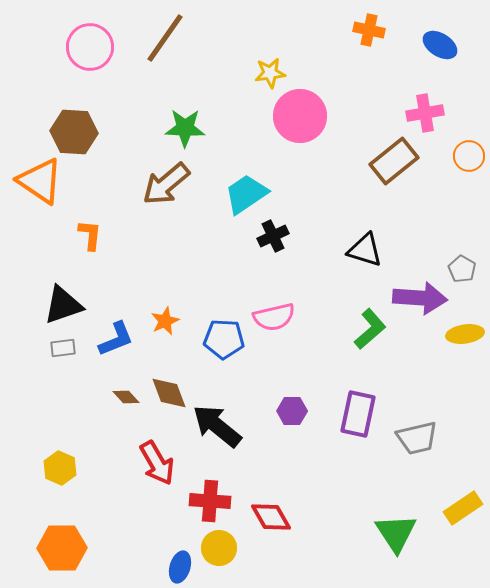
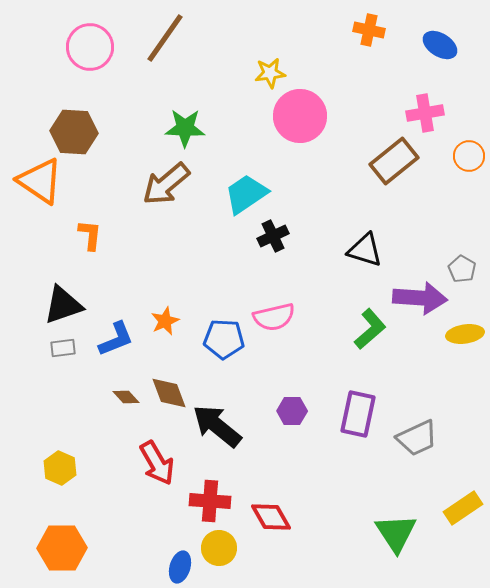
gray trapezoid at (417, 438): rotated 12 degrees counterclockwise
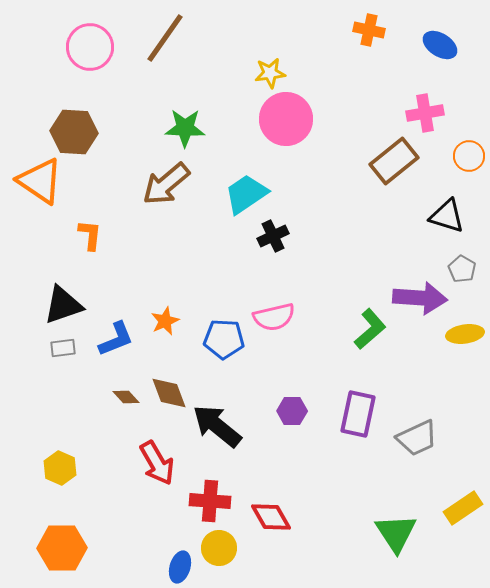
pink circle at (300, 116): moved 14 px left, 3 px down
black triangle at (365, 250): moved 82 px right, 34 px up
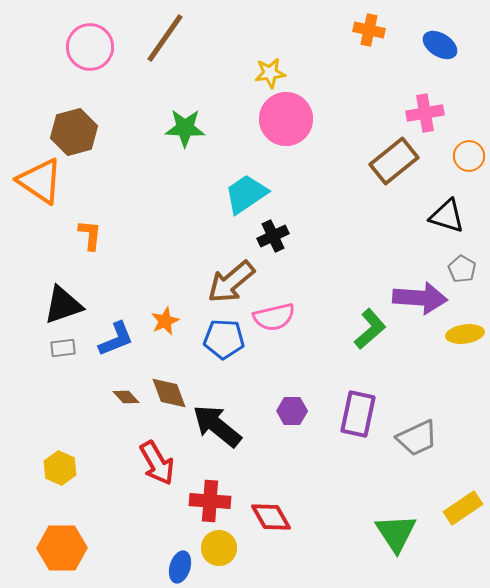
brown hexagon at (74, 132): rotated 18 degrees counterclockwise
brown arrow at (166, 184): moved 65 px right, 98 px down
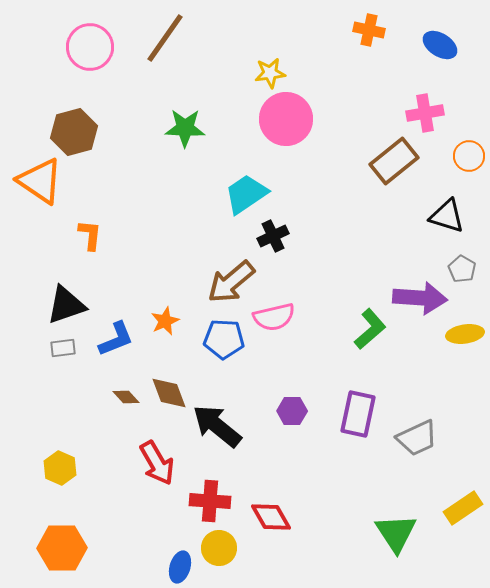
black triangle at (63, 305): moved 3 px right
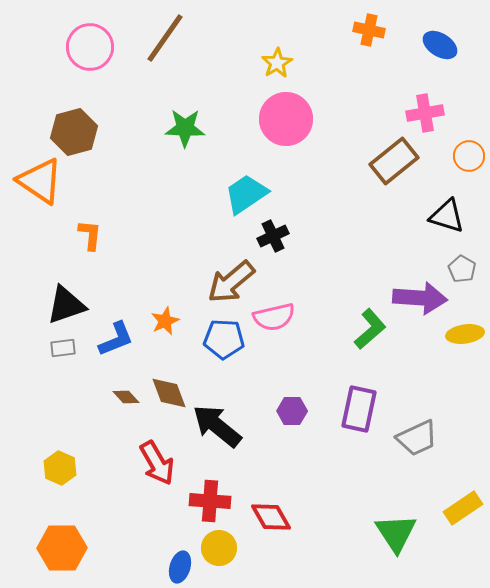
yellow star at (270, 73): moved 7 px right, 10 px up; rotated 24 degrees counterclockwise
purple rectangle at (358, 414): moved 1 px right, 5 px up
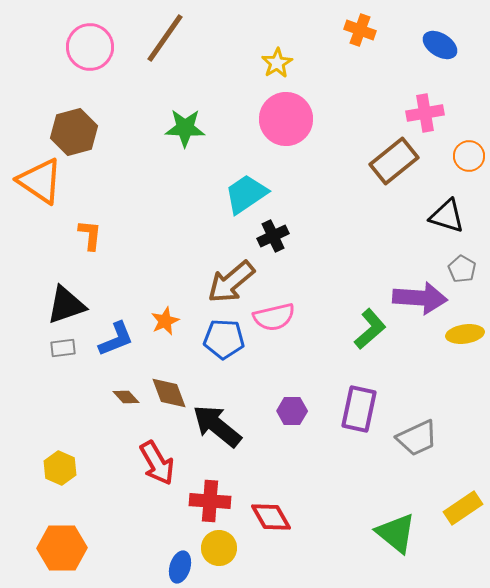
orange cross at (369, 30): moved 9 px left; rotated 8 degrees clockwise
green triangle at (396, 533): rotated 18 degrees counterclockwise
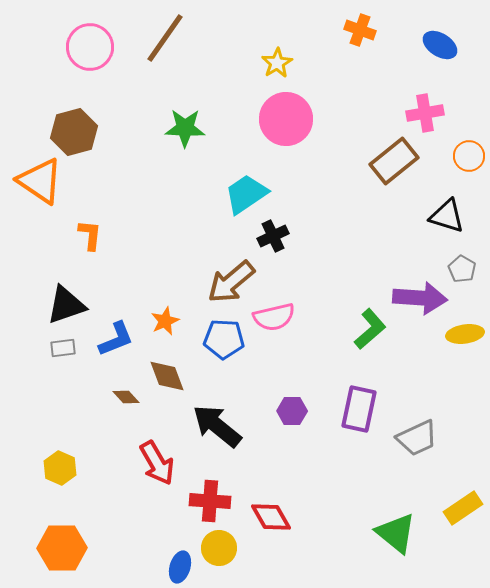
brown diamond at (169, 393): moved 2 px left, 17 px up
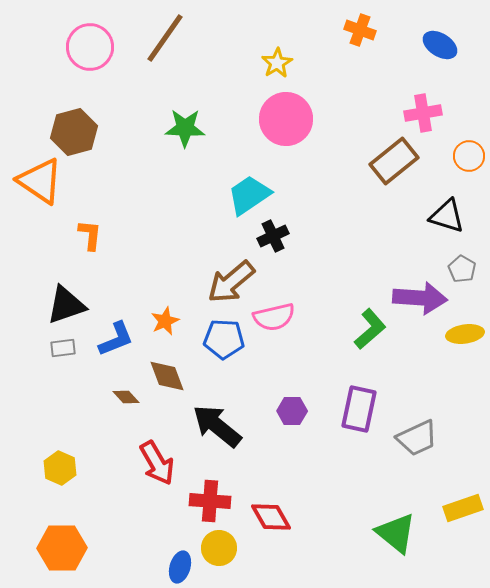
pink cross at (425, 113): moved 2 px left
cyan trapezoid at (246, 194): moved 3 px right, 1 px down
yellow rectangle at (463, 508): rotated 15 degrees clockwise
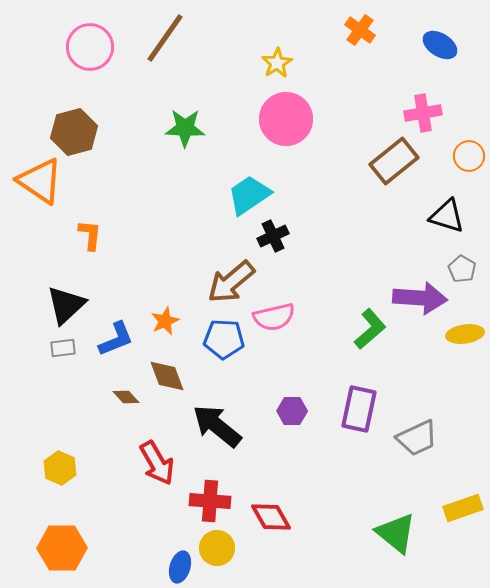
orange cross at (360, 30): rotated 16 degrees clockwise
black triangle at (66, 305): rotated 24 degrees counterclockwise
yellow circle at (219, 548): moved 2 px left
